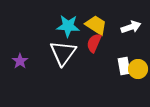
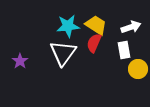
cyan star: rotated 10 degrees counterclockwise
white rectangle: moved 16 px up
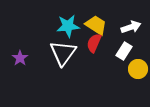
white rectangle: moved 1 px down; rotated 42 degrees clockwise
purple star: moved 3 px up
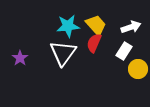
yellow trapezoid: rotated 15 degrees clockwise
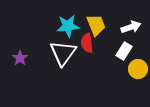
yellow trapezoid: rotated 20 degrees clockwise
red semicircle: moved 7 px left; rotated 30 degrees counterclockwise
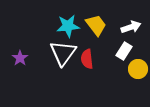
yellow trapezoid: rotated 15 degrees counterclockwise
red semicircle: moved 16 px down
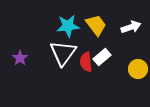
white rectangle: moved 22 px left, 6 px down; rotated 18 degrees clockwise
red semicircle: moved 1 px left, 3 px down
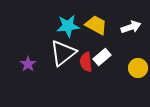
yellow trapezoid: rotated 25 degrees counterclockwise
white triangle: rotated 16 degrees clockwise
purple star: moved 8 px right, 6 px down
yellow circle: moved 1 px up
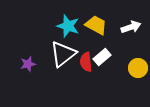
cyan star: rotated 25 degrees clockwise
white triangle: moved 1 px down
purple star: rotated 21 degrees clockwise
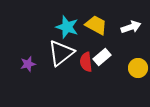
cyan star: moved 1 px left, 1 px down
white triangle: moved 2 px left, 1 px up
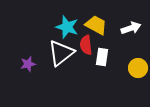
white arrow: moved 1 px down
white rectangle: rotated 42 degrees counterclockwise
red semicircle: moved 17 px up
